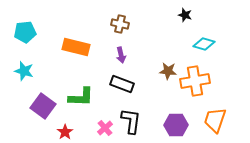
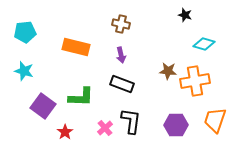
brown cross: moved 1 px right
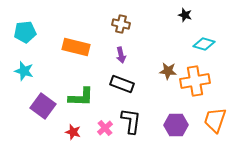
red star: moved 8 px right; rotated 21 degrees counterclockwise
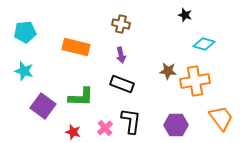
orange trapezoid: moved 6 px right, 2 px up; rotated 124 degrees clockwise
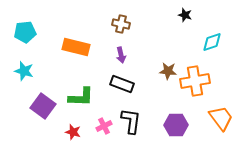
cyan diamond: moved 8 px right, 2 px up; rotated 35 degrees counterclockwise
pink cross: moved 1 px left, 2 px up; rotated 14 degrees clockwise
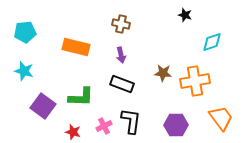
brown star: moved 5 px left, 2 px down
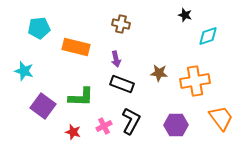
cyan pentagon: moved 14 px right, 4 px up
cyan diamond: moved 4 px left, 6 px up
purple arrow: moved 5 px left, 4 px down
brown star: moved 4 px left
black L-shape: rotated 20 degrees clockwise
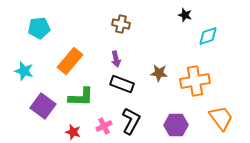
orange rectangle: moved 6 px left, 14 px down; rotated 64 degrees counterclockwise
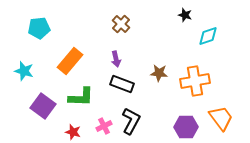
brown cross: rotated 30 degrees clockwise
purple hexagon: moved 10 px right, 2 px down
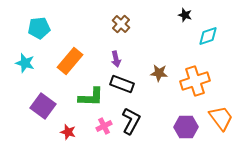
cyan star: moved 1 px right, 8 px up
orange cross: rotated 8 degrees counterclockwise
green L-shape: moved 10 px right
red star: moved 5 px left
